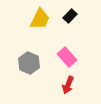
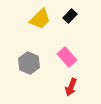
yellow trapezoid: rotated 20 degrees clockwise
red arrow: moved 3 px right, 2 px down
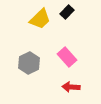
black rectangle: moved 3 px left, 4 px up
gray hexagon: rotated 10 degrees clockwise
red arrow: rotated 72 degrees clockwise
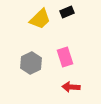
black rectangle: rotated 24 degrees clockwise
pink rectangle: moved 2 px left; rotated 24 degrees clockwise
gray hexagon: moved 2 px right
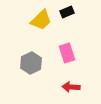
yellow trapezoid: moved 1 px right, 1 px down
pink rectangle: moved 2 px right, 4 px up
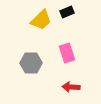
gray hexagon: rotated 25 degrees clockwise
